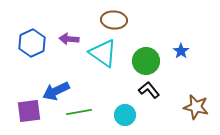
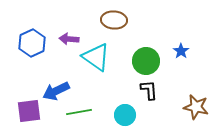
cyan triangle: moved 7 px left, 4 px down
black L-shape: rotated 35 degrees clockwise
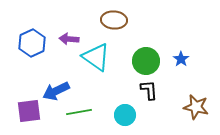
blue star: moved 8 px down
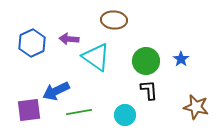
purple square: moved 1 px up
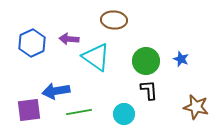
blue star: rotated 14 degrees counterclockwise
blue arrow: rotated 16 degrees clockwise
cyan circle: moved 1 px left, 1 px up
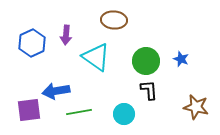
purple arrow: moved 3 px left, 4 px up; rotated 90 degrees counterclockwise
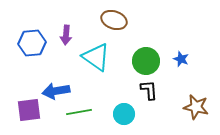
brown ellipse: rotated 15 degrees clockwise
blue hexagon: rotated 20 degrees clockwise
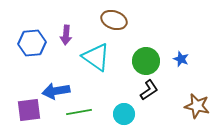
black L-shape: rotated 60 degrees clockwise
brown star: moved 1 px right, 1 px up
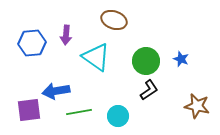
cyan circle: moved 6 px left, 2 px down
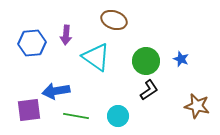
green line: moved 3 px left, 4 px down; rotated 20 degrees clockwise
